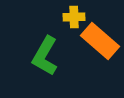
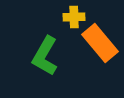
orange rectangle: moved 2 px down; rotated 9 degrees clockwise
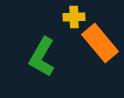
green L-shape: moved 3 px left, 1 px down
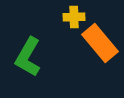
green L-shape: moved 14 px left
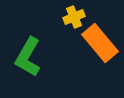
yellow cross: rotated 20 degrees counterclockwise
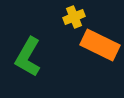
orange rectangle: moved 2 px down; rotated 24 degrees counterclockwise
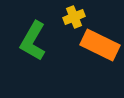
green L-shape: moved 5 px right, 16 px up
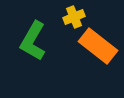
orange rectangle: moved 2 px left, 1 px down; rotated 12 degrees clockwise
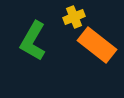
orange rectangle: moved 1 px left, 1 px up
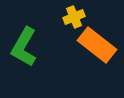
green L-shape: moved 9 px left, 6 px down
